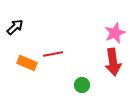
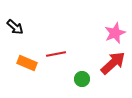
black arrow: rotated 84 degrees clockwise
red line: moved 3 px right
red arrow: moved 1 px down; rotated 124 degrees counterclockwise
green circle: moved 6 px up
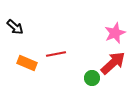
green circle: moved 10 px right, 1 px up
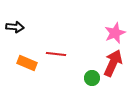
black arrow: rotated 36 degrees counterclockwise
red line: rotated 18 degrees clockwise
red arrow: rotated 24 degrees counterclockwise
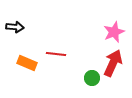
pink star: moved 1 px left, 1 px up
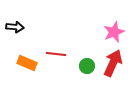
green circle: moved 5 px left, 12 px up
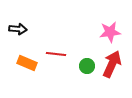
black arrow: moved 3 px right, 2 px down
pink star: moved 4 px left; rotated 15 degrees clockwise
red arrow: moved 1 px left, 1 px down
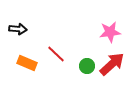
red line: rotated 36 degrees clockwise
red arrow: rotated 24 degrees clockwise
